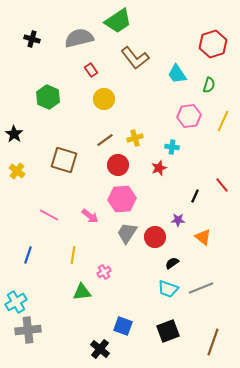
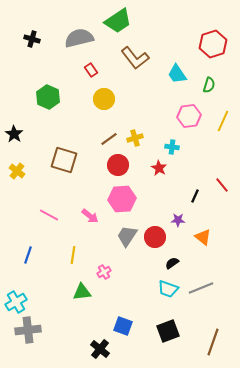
brown line at (105, 140): moved 4 px right, 1 px up
red star at (159, 168): rotated 21 degrees counterclockwise
gray trapezoid at (127, 233): moved 3 px down
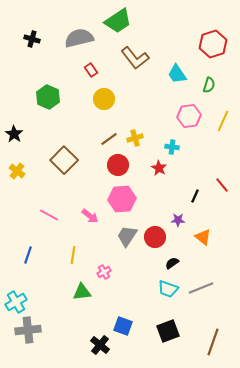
brown square at (64, 160): rotated 28 degrees clockwise
black cross at (100, 349): moved 4 px up
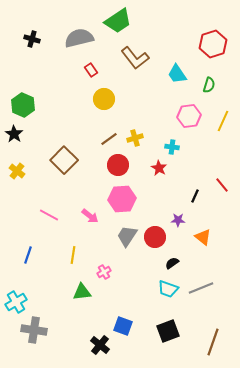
green hexagon at (48, 97): moved 25 px left, 8 px down
gray cross at (28, 330): moved 6 px right; rotated 15 degrees clockwise
